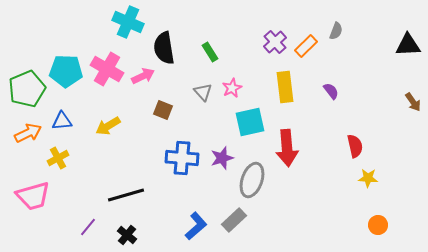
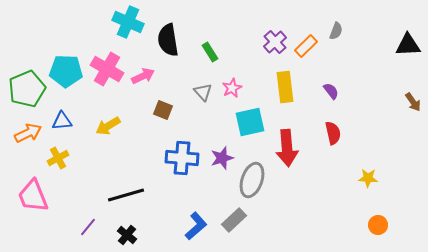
black semicircle: moved 4 px right, 8 px up
red semicircle: moved 22 px left, 13 px up
pink trapezoid: rotated 84 degrees clockwise
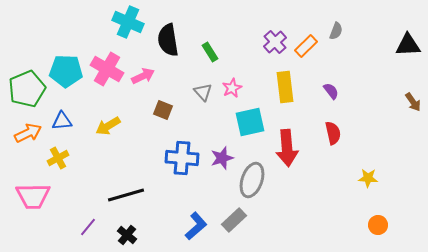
pink trapezoid: rotated 69 degrees counterclockwise
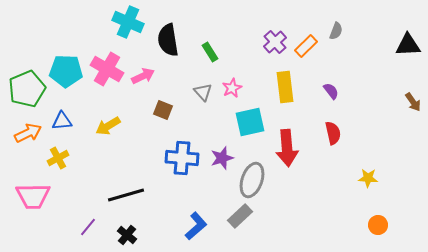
gray rectangle: moved 6 px right, 4 px up
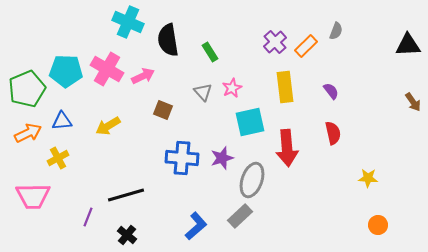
purple line: moved 10 px up; rotated 18 degrees counterclockwise
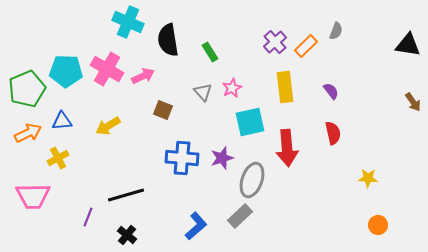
black triangle: rotated 12 degrees clockwise
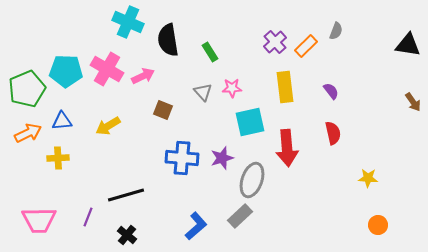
pink star: rotated 24 degrees clockwise
yellow cross: rotated 25 degrees clockwise
pink trapezoid: moved 6 px right, 24 px down
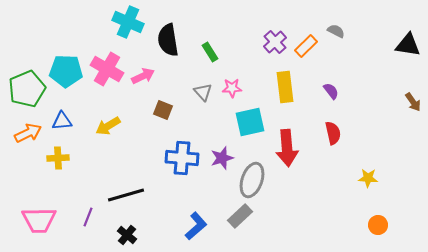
gray semicircle: rotated 84 degrees counterclockwise
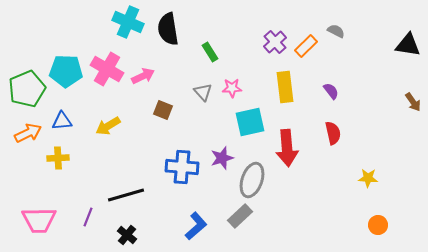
black semicircle: moved 11 px up
blue cross: moved 9 px down
